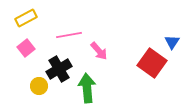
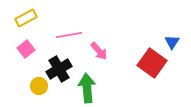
pink square: moved 1 px down
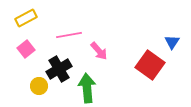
red square: moved 2 px left, 2 px down
